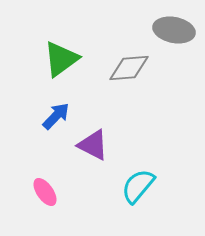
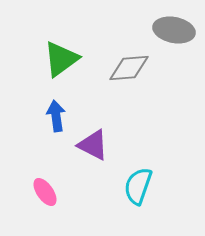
blue arrow: rotated 52 degrees counterclockwise
cyan semicircle: rotated 21 degrees counterclockwise
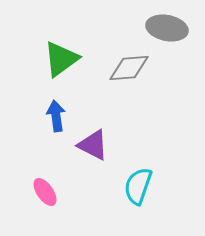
gray ellipse: moved 7 px left, 2 px up
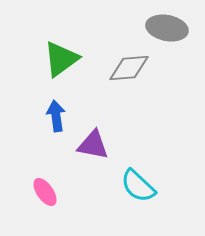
purple triangle: rotated 16 degrees counterclockwise
cyan semicircle: rotated 66 degrees counterclockwise
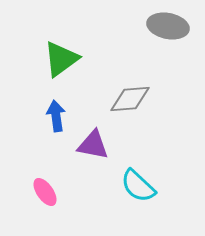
gray ellipse: moved 1 px right, 2 px up
gray diamond: moved 1 px right, 31 px down
